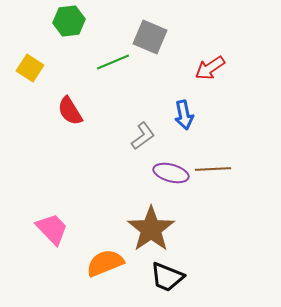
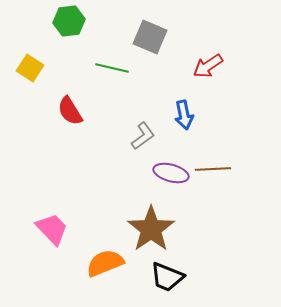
green line: moved 1 px left, 6 px down; rotated 36 degrees clockwise
red arrow: moved 2 px left, 2 px up
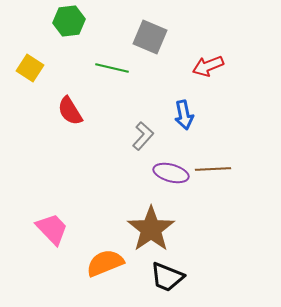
red arrow: rotated 12 degrees clockwise
gray L-shape: rotated 12 degrees counterclockwise
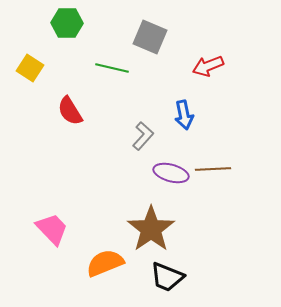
green hexagon: moved 2 px left, 2 px down; rotated 8 degrees clockwise
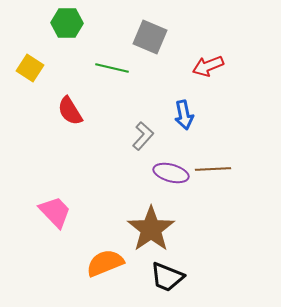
pink trapezoid: moved 3 px right, 17 px up
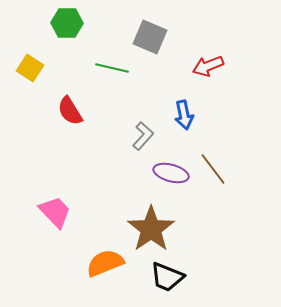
brown line: rotated 56 degrees clockwise
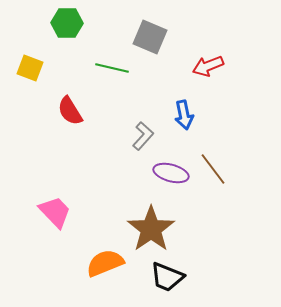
yellow square: rotated 12 degrees counterclockwise
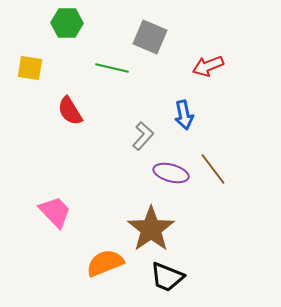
yellow square: rotated 12 degrees counterclockwise
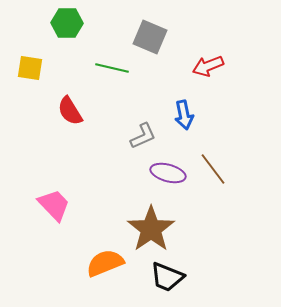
gray L-shape: rotated 24 degrees clockwise
purple ellipse: moved 3 px left
pink trapezoid: moved 1 px left, 7 px up
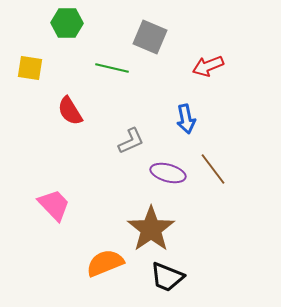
blue arrow: moved 2 px right, 4 px down
gray L-shape: moved 12 px left, 5 px down
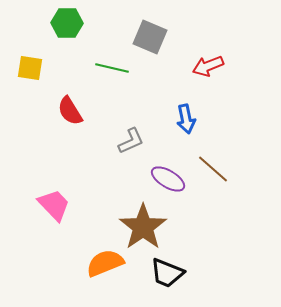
brown line: rotated 12 degrees counterclockwise
purple ellipse: moved 6 px down; rotated 16 degrees clockwise
brown star: moved 8 px left, 2 px up
black trapezoid: moved 4 px up
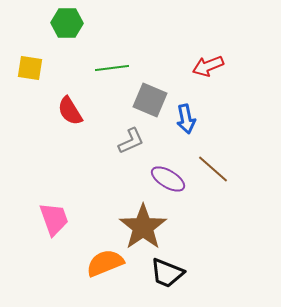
gray square: moved 63 px down
green line: rotated 20 degrees counterclockwise
pink trapezoid: moved 14 px down; rotated 24 degrees clockwise
